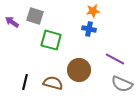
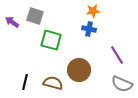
purple line: moved 2 px right, 4 px up; rotated 30 degrees clockwise
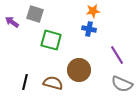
gray square: moved 2 px up
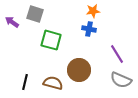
purple line: moved 1 px up
gray semicircle: moved 1 px left, 4 px up
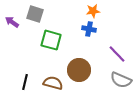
purple line: rotated 12 degrees counterclockwise
